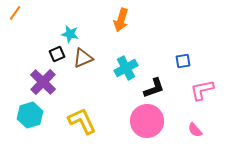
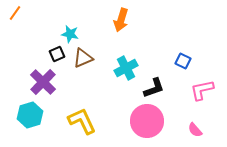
blue square: rotated 35 degrees clockwise
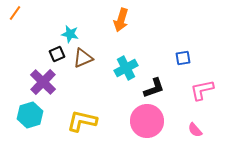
blue square: moved 3 px up; rotated 35 degrees counterclockwise
yellow L-shape: rotated 52 degrees counterclockwise
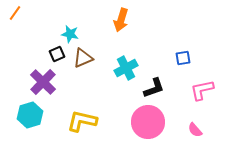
pink circle: moved 1 px right, 1 px down
